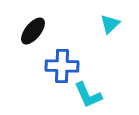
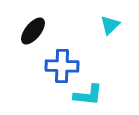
cyan triangle: moved 1 px down
cyan L-shape: rotated 60 degrees counterclockwise
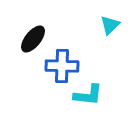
black ellipse: moved 8 px down
